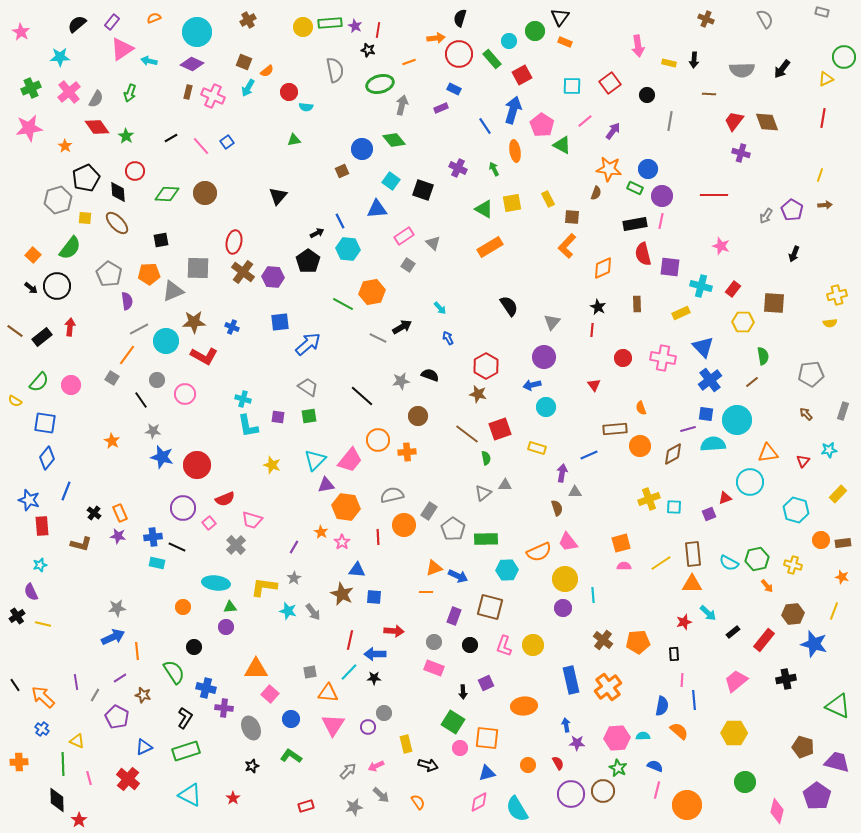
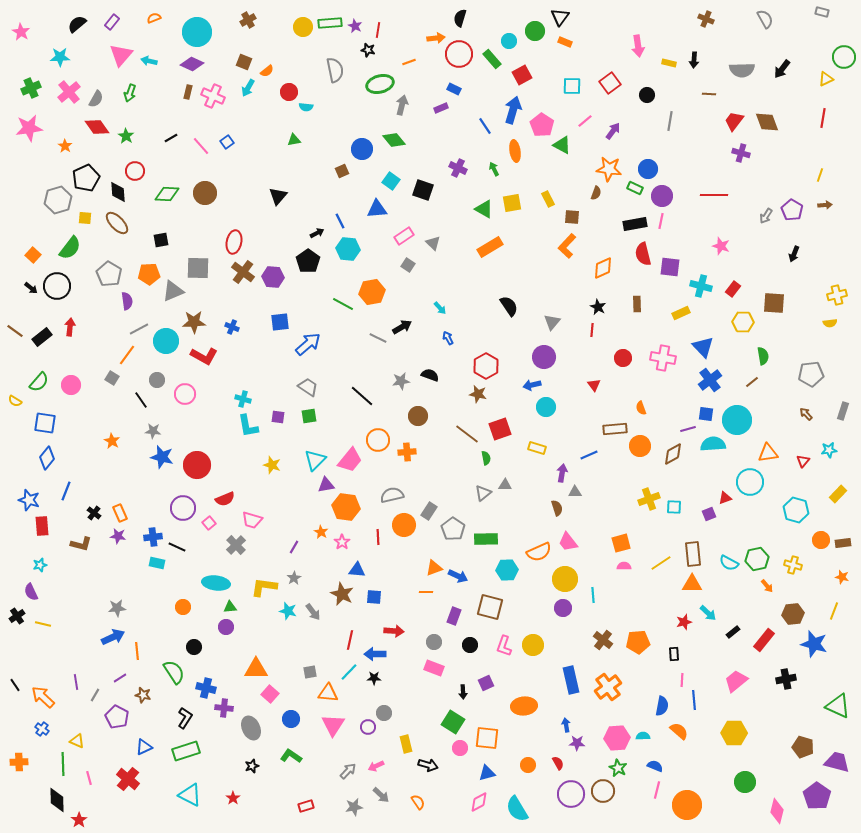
pink triangle at (122, 49): moved 1 px left, 6 px down; rotated 15 degrees counterclockwise
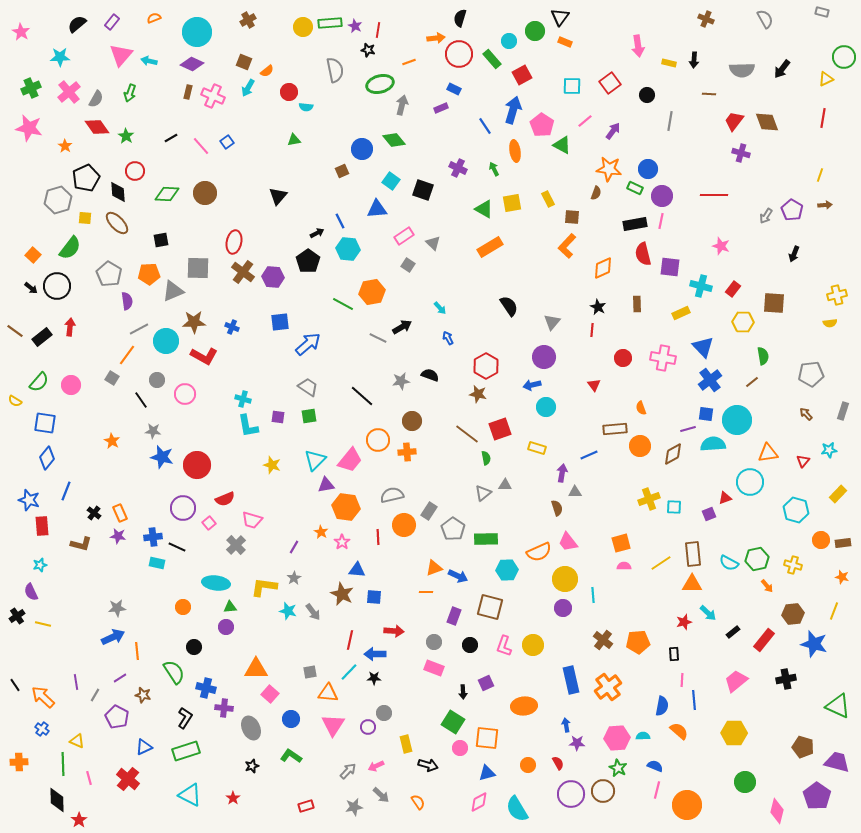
pink star at (29, 128): rotated 20 degrees clockwise
brown circle at (418, 416): moved 6 px left, 5 px down
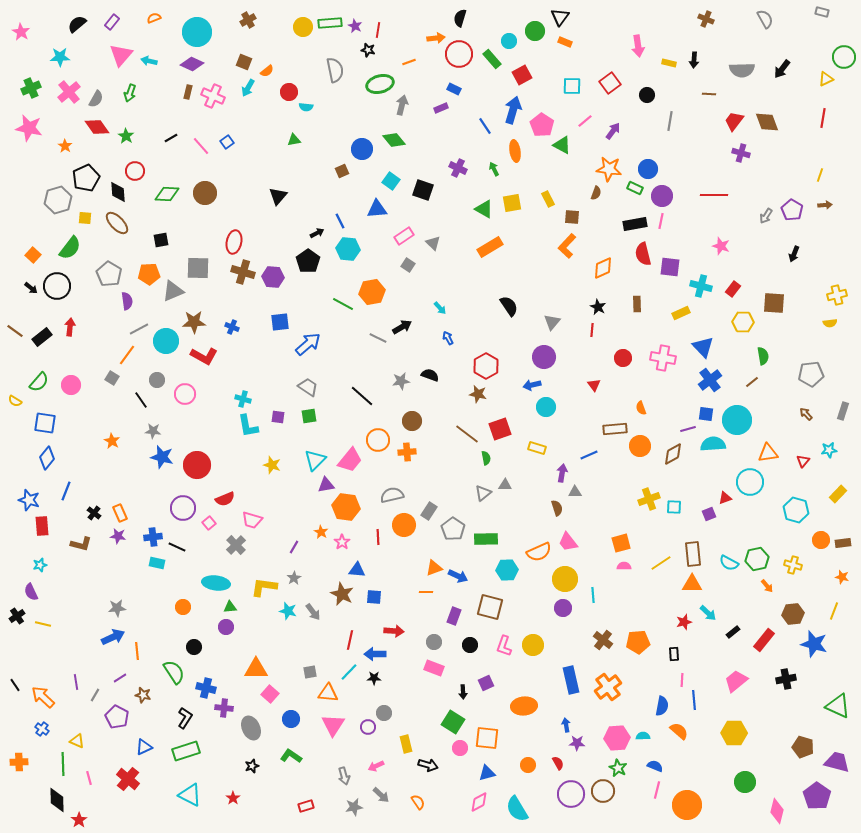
brown cross at (243, 272): rotated 20 degrees counterclockwise
gray arrow at (348, 771): moved 4 px left, 5 px down; rotated 120 degrees clockwise
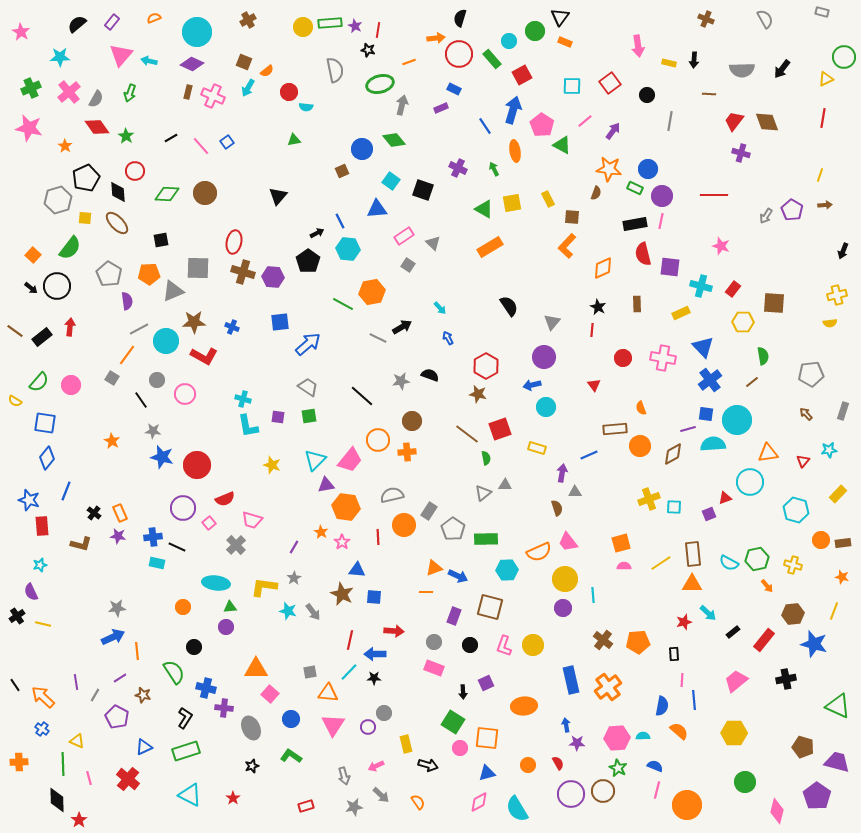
black arrow at (794, 254): moved 49 px right, 3 px up
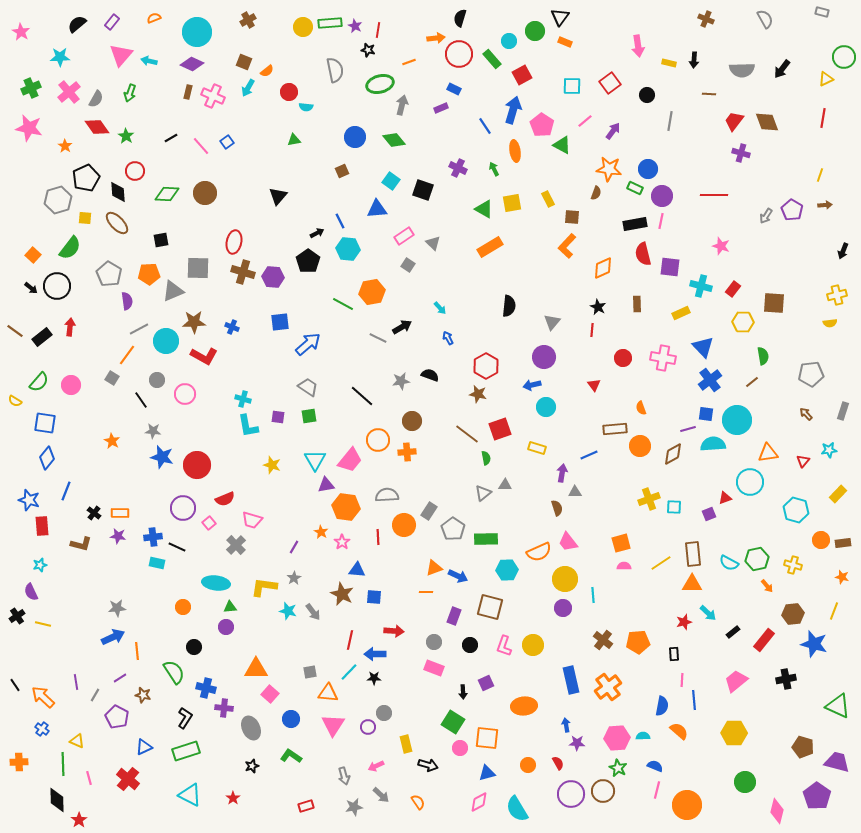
blue circle at (362, 149): moved 7 px left, 12 px up
black semicircle at (509, 306): rotated 40 degrees clockwise
cyan triangle at (315, 460): rotated 15 degrees counterclockwise
gray semicircle at (392, 495): moved 5 px left; rotated 10 degrees clockwise
orange rectangle at (120, 513): rotated 66 degrees counterclockwise
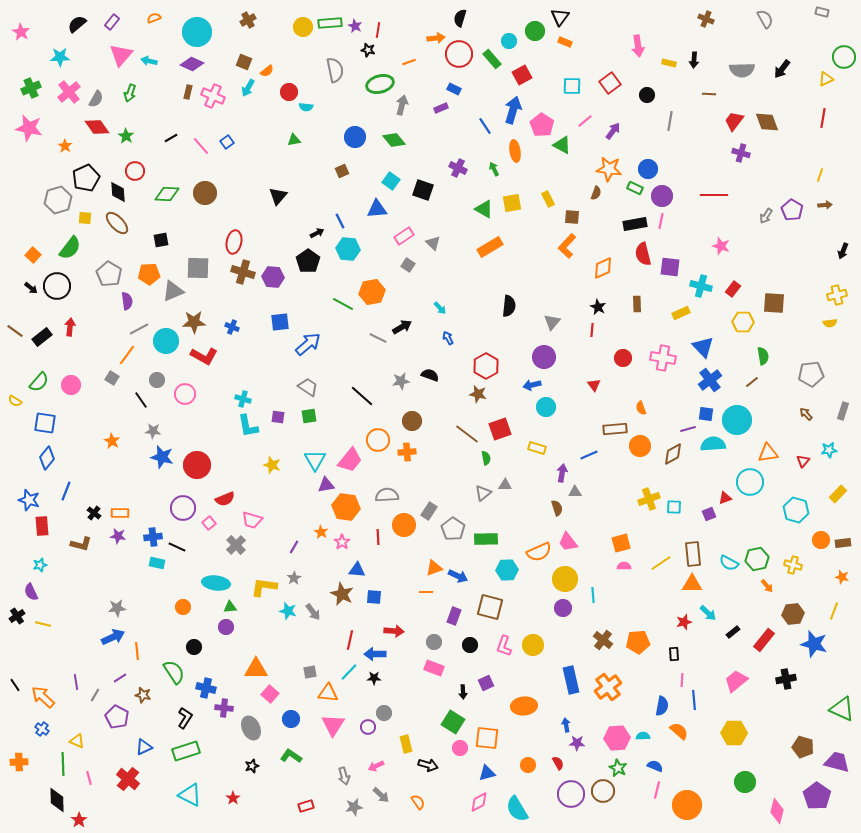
green triangle at (838, 706): moved 4 px right, 3 px down
